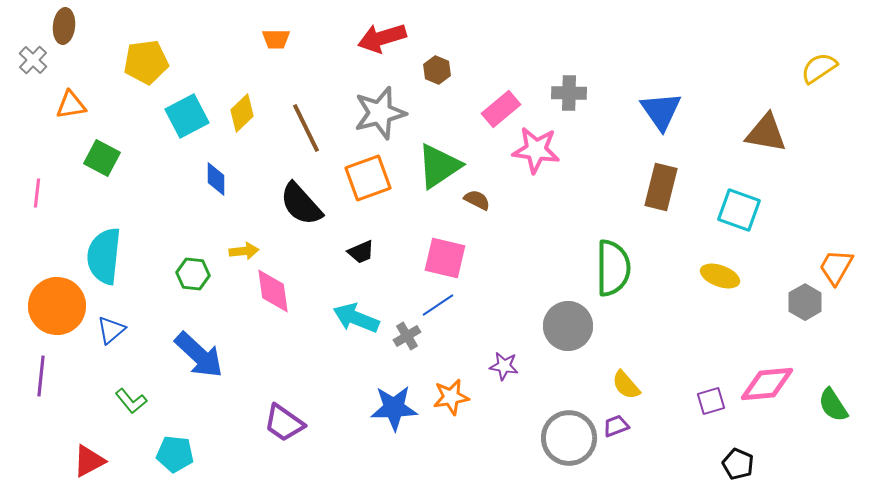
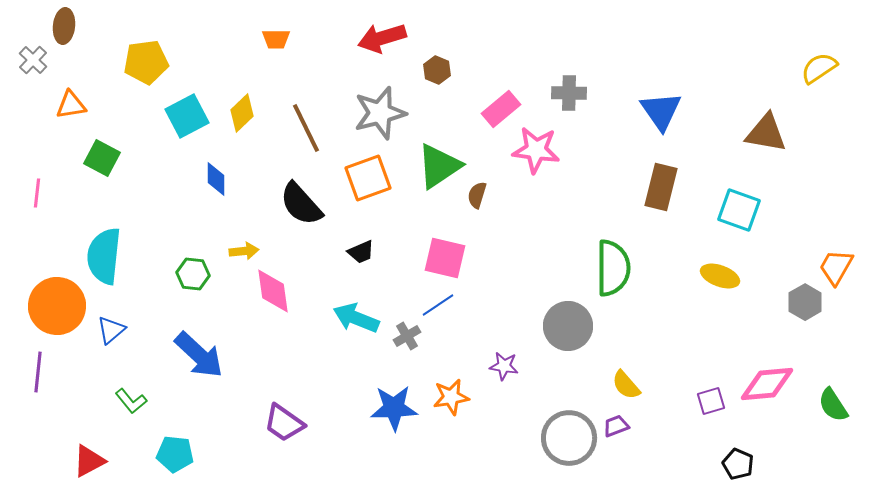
brown semicircle at (477, 200): moved 5 px up; rotated 100 degrees counterclockwise
purple line at (41, 376): moved 3 px left, 4 px up
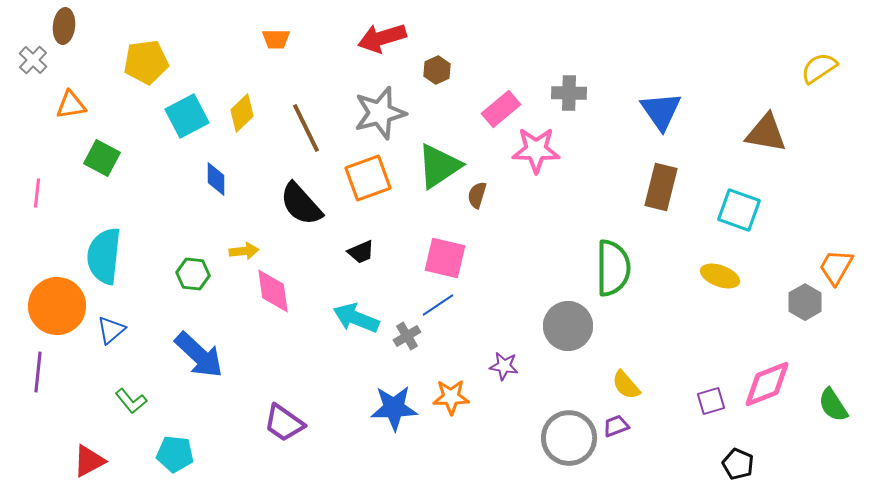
brown hexagon at (437, 70): rotated 12 degrees clockwise
pink star at (536, 150): rotated 6 degrees counterclockwise
pink diamond at (767, 384): rotated 16 degrees counterclockwise
orange star at (451, 397): rotated 9 degrees clockwise
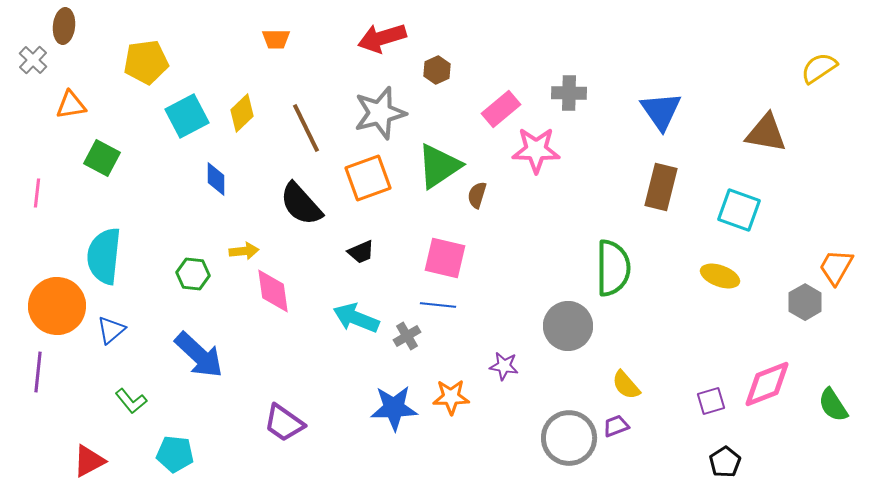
blue line at (438, 305): rotated 40 degrees clockwise
black pentagon at (738, 464): moved 13 px left, 2 px up; rotated 16 degrees clockwise
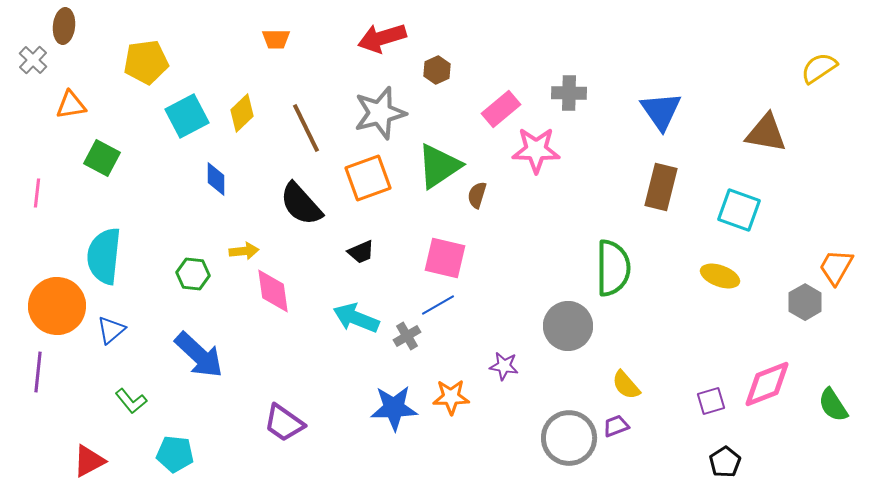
blue line at (438, 305): rotated 36 degrees counterclockwise
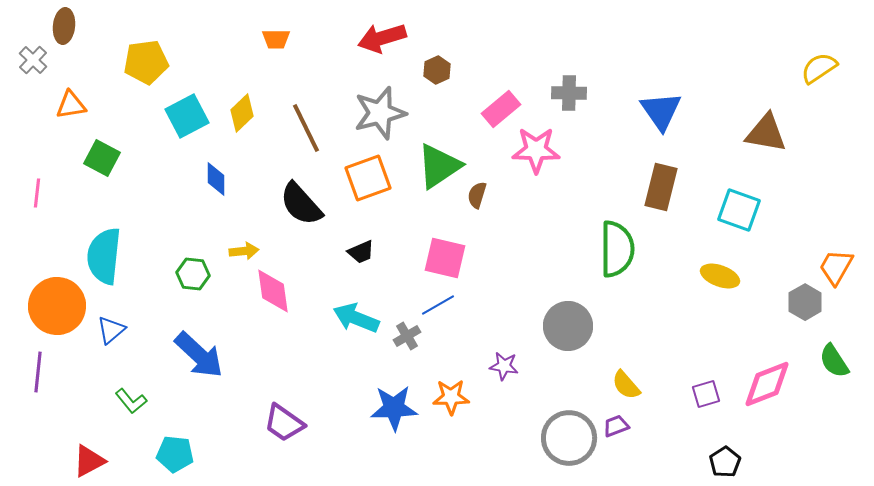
green semicircle at (613, 268): moved 4 px right, 19 px up
purple square at (711, 401): moved 5 px left, 7 px up
green semicircle at (833, 405): moved 1 px right, 44 px up
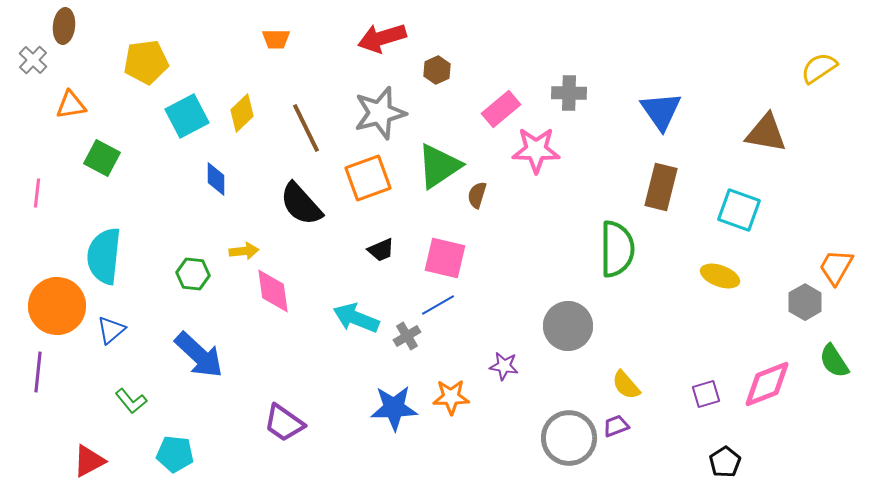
black trapezoid at (361, 252): moved 20 px right, 2 px up
